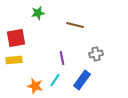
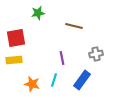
brown line: moved 1 px left, 1 px down
cyan line: moved 1 px left; rotated 16 degrees counterclockwise
orange star: moved 3 px left, 2 px up
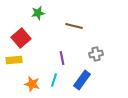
red square: moved 5 px right; rotated 30 degrees counterclockwise
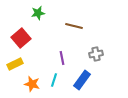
yellow rectangle: moved 1 px right, 4 px down; rotated 21 degrees counterclockwise
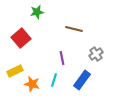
green star: moved 1 px left, 1 px up
brown line: moved 3 px down
gray cross: rotated 24 degrees counterclockwise
yellow rectangle: moved 7 px down
